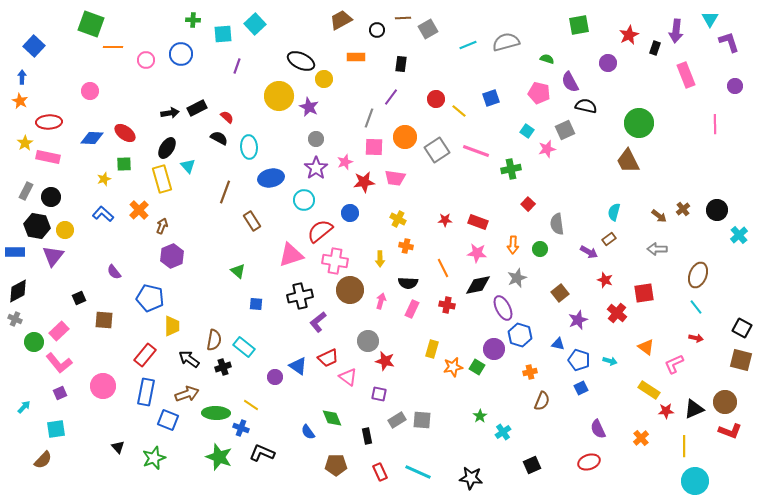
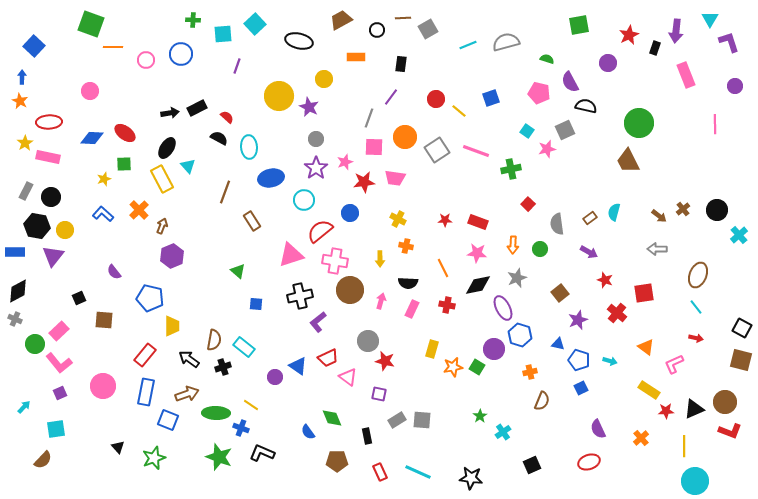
black ellipse at (301, 61): moved 2 px left, 20 px up; rotated 12 degrees counterclockwise
yellow rectangle at (162, 179): rotated 12 degrees counterclockwise
brown rectangle at (609, 239): moved 19 px left, 21 px up
green circle at (34, 342): moved 1 px right, 2 px down
brown pentagon at (336, 465): moved 1 px right, 4 px up
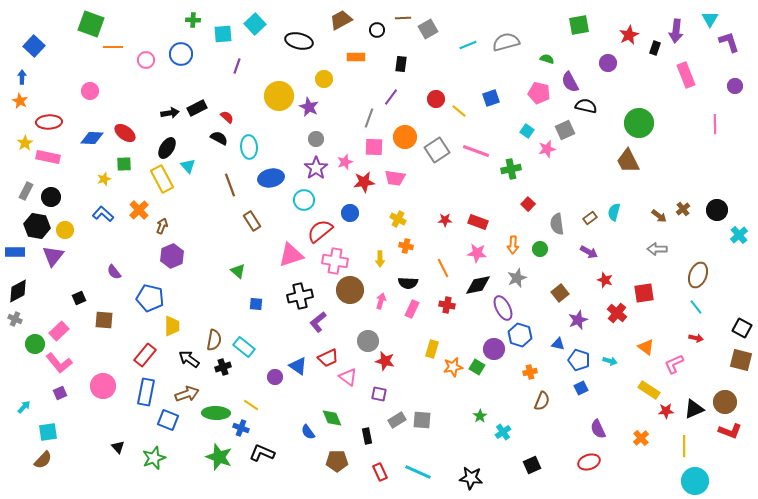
brown line at (225, 192): moved 5 px right, 7 px up; rotated 40 degrees counterclockwise
cyan square at (56, 429): moved 8 px left, 3 px down
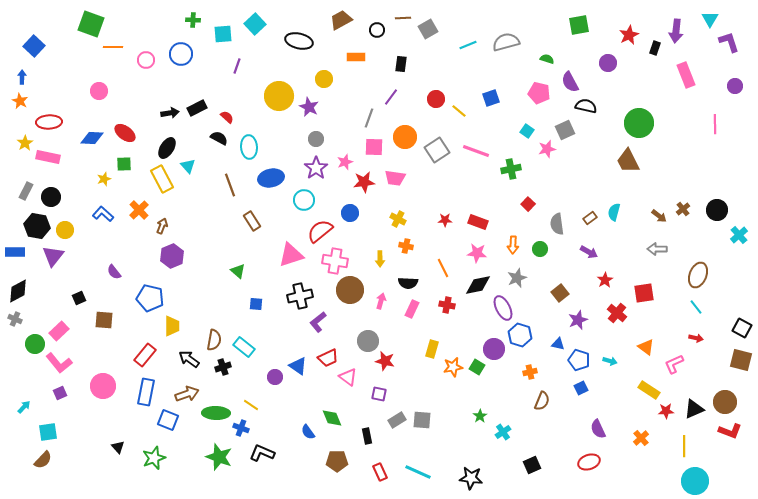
pink circle at (90, 91): moved 9 px right
red star at (605, 280): rotated 21 degrees clockwise
